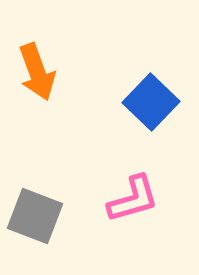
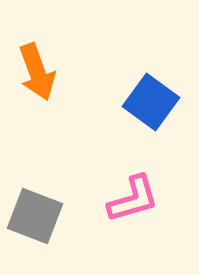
blue square: rotated 8 degrees counterclockwise
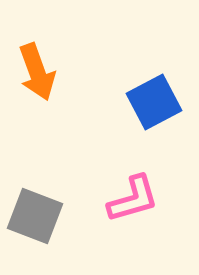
blue square: moved 3 px right; rotated 26 degrees clockwise
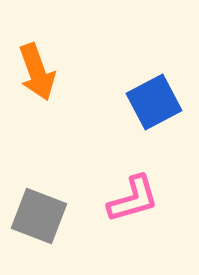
gray square: moved 4 px right
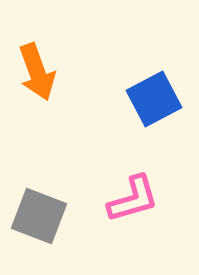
blue square: moved 3 px up
